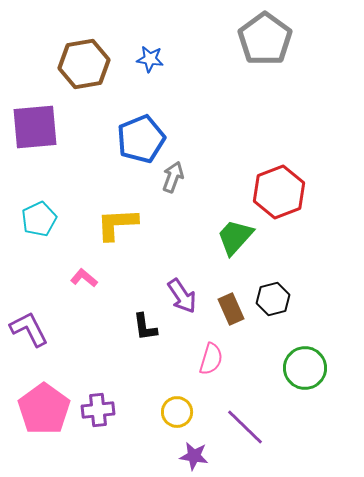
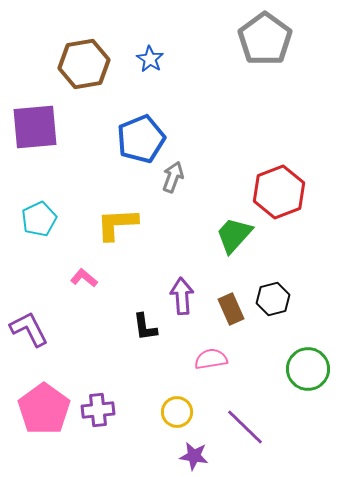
blue star: rotated 24 degrees clockwise
green trapezoid: moved 1 px left, 2 px up
purple arrow: rotated 150 degrees counterclockwise
pink semicircle: rotated 116 degrees counterclockwise
green circle: moved 3 px right, 1 px down
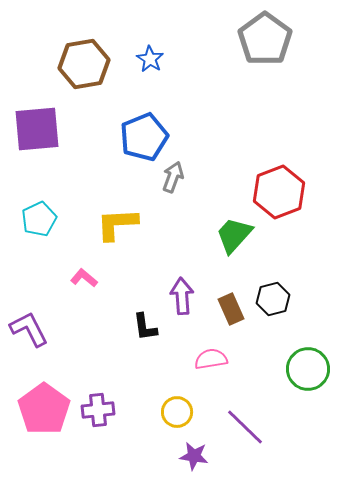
purple square: moved 2 px right, 2 px down
blue pentagon: moved 3 px right, 2 px up
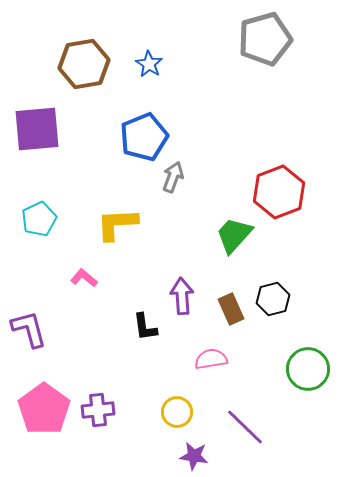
gray pentagon: rotated 20 degrees clockwise
blue star: moved 1 px left, 5 px down
purple L-shape: rotated 12 degrees clockwise
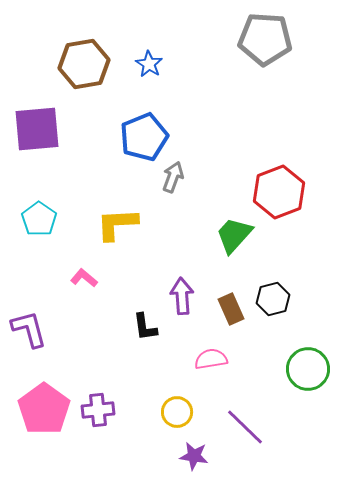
gray pentagon: rotated 20 degrees clockwise
cyan pentagon: rotated 12 degrees counterclockwise
